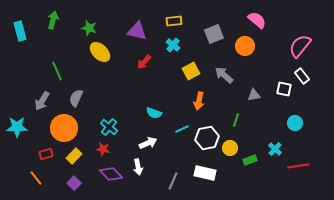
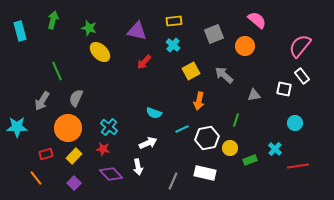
orange circle at (64, 128): moved 4 px right
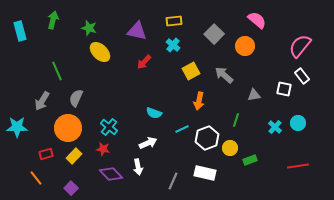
gray square at (214, 34): rotated 24 degrees counterclockwise
cyan circle at (295, 123): moved 3 px right
white hexagon at (207, 138): rotated 10 degrees counterclockwise
cyan cross at (275, 149): moved 22 px up
purple square at (74, 183): moved 3 px left, 5 px down
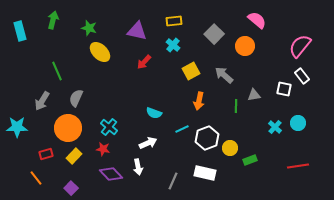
green line at (236, 120): moved 14 px up; rotated 16 degrees counterclockwise
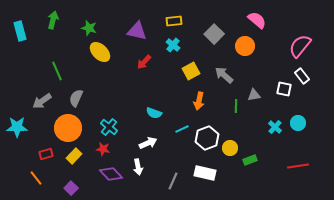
gray arrow at (42, 101): rotated 24 degrees clockwise
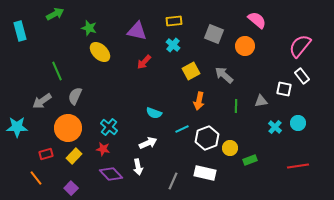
green arrow at (53, 20): moved 2 px right, 6 px up; rotated 48 degrees clockwise
gray square at (214, 34): rotated 24 degrees counterclockwise
gray triangle at (254, 95): moved 7 px right, 6 px down
gray semicircle at (76, 98): moved 1 px left, 2 px up
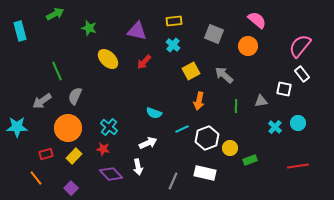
orange circle at (245, 46): moved 3 px right
yellow ellipse at (100, 52): moved 8 px right, 7 px down
white rectangle at (302, 76): moved 2 px up
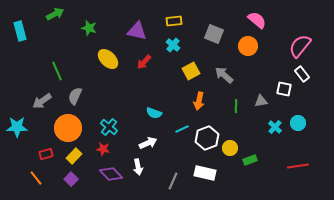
purple square at (71, 188): moved 9 px up
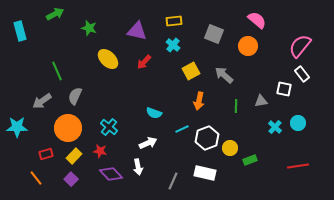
red star at (103, 149): moved 3 px left, 2 px down
